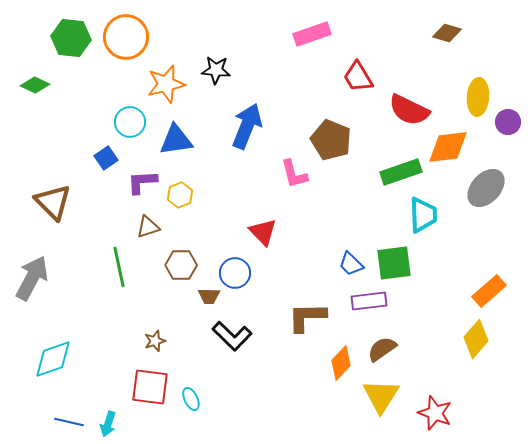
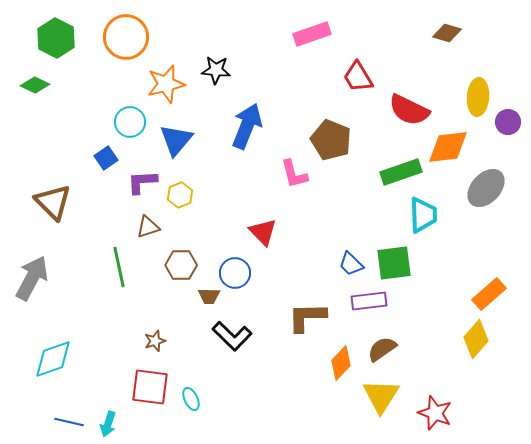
green hexagon at (71, 38): moved 15 px left; rotated 21 degrees clockwise
blue triangle at (176, 140): rotated 42 degrees counterclockwise
orange rectangle at (489, 291): moved 3 px down
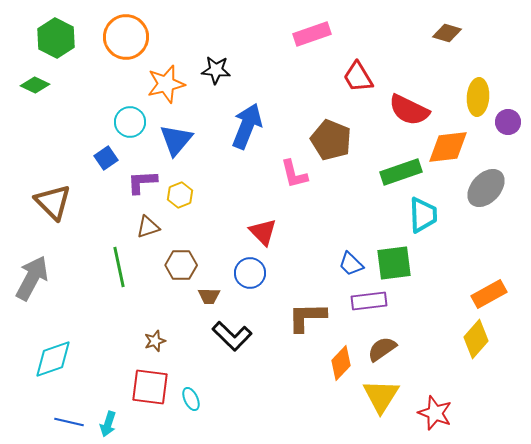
blue circle at (235, 273): moved 15 px right
orange rectangle at (489, 294): rotated 12 degrees clockwise
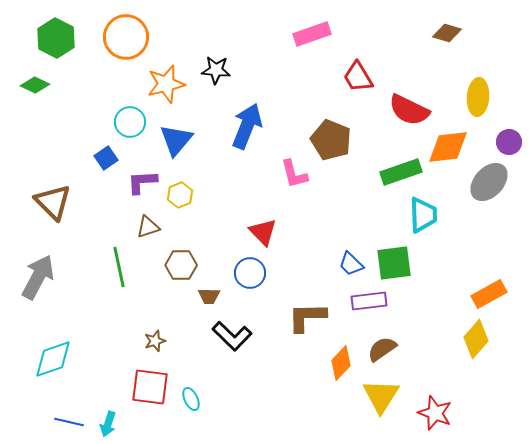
purple circle at (508, 122): moved 1 px right, 20 px down
gray ellipse at (486, 188): moved 3 px right, 6 px up
gray arrow at (32, 278): moved 6 px right, 1 px up
